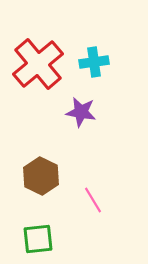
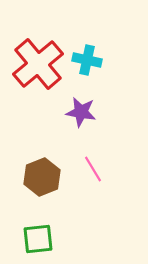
cyan cross: moved 7 px left, 2 px up; rotated 20 degrees clockwise
brown hexagon: moved 1 px right, 1 px down; rotated 12 degrees clockwise
pink line: moved 31 px up
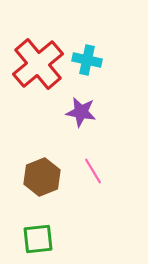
pink line: moved 2 px down
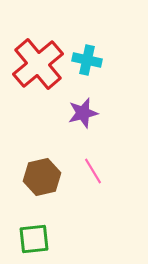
purple star: moved 2 px right, 1 px down; rotated 24 degrees counterclockwise
brown hexagon: rotated 9 degrees clockwise
green square: moved 4 px left
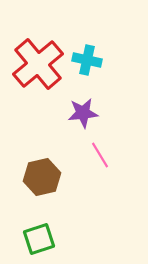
purple star: rotated 8 degrees clockwise
pink line: moved 7 px right, 16 px up
green square: moved 5 px right; rotated 12 degrees counterclockwise
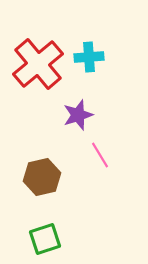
cyan cross: moved 2 px right, 3 px up; rotated 16 degrees counterclockwise
purple star: moved 5 px left, 2 px down; rotated 12 degrees counterclockwise
green square: moved 6 px right
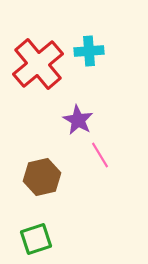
cyan cross: moved 6 px up
purple star: moved 5 px down; rotated 24 degrees counterclockwise
green square: moved 9 px left
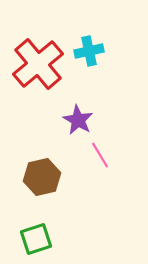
cyan cross: rotated 8 degrees counterclockwise
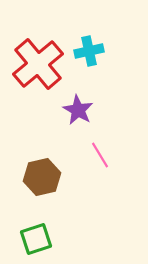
purple star: moved 10 px up
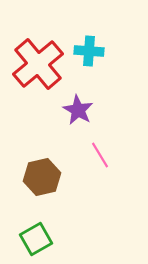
cyan cross: rotated 16 degrees clockwise
green square: rotated 12 degrees counterclockwise
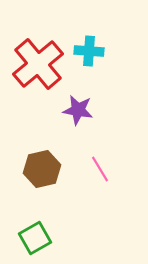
purple star: rotated 20 degrees counterclockwise
pink line: moved 14 px down
brown hexagon: moved 8 px up
green square: moved 1 px left, 1 px up
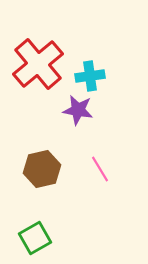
cyan cross: moved 1 px right, 25 px down; rotated 12 degrees counterclockwise
